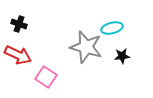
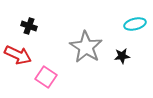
black cross: moved 10 px right, 2 px down
cyan ellipse: moved 23 px right, 4 px up
gray star: rotated 16 degrees clockwise
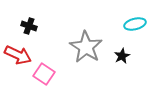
black star: rotated 21 degrees counterclockwise
pink square: moved 2 px left, 3 px up
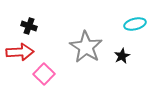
red arrow: moved 2 px right, 3 px up; rotated 28 degrees counterclockwise
pink square: rotated 10 degrees clockwise
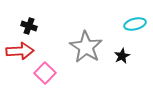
red arrow: moved 1 px up
pink square: moved 1 px right, 1 px up
